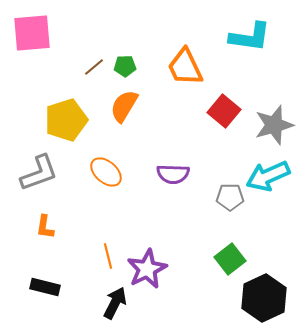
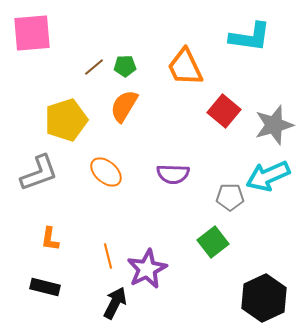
orange L-shape: moved 5 px right, 12 px down
green square: moved 17 px left, 17 px up
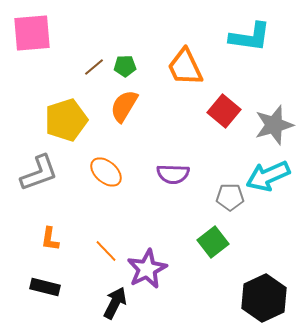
orange line: moved 2 px left, 5 px up; rotated 30 degrees counterclockwise
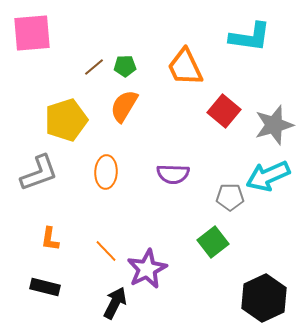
orange ellipse: rotated 52 degrees clockwise
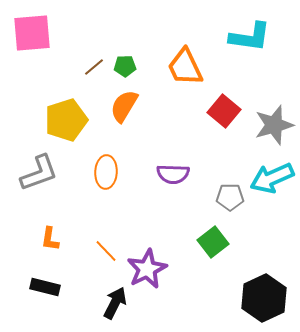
cyan arrow: moved 4 px right, 2 px down
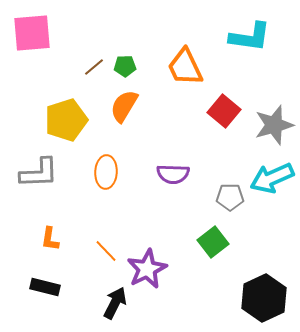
gray L-shape: rotated 18 degrees clockwise
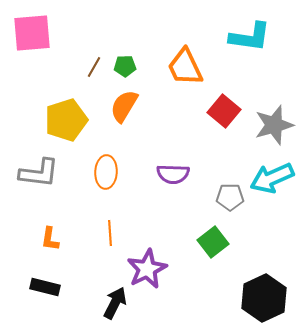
brown line: rotated 20 degrees counterclockwise
gray L-shape: rotated 9 degrees clockwise
orange line: moved 4 px right, 18 px up; rotated 40 degrees clockwise
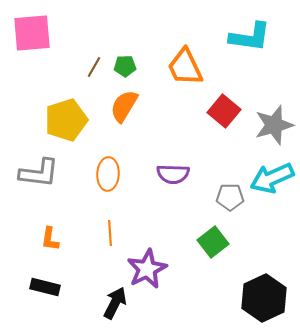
orange ellipse: moved 2 px right, 2 px down
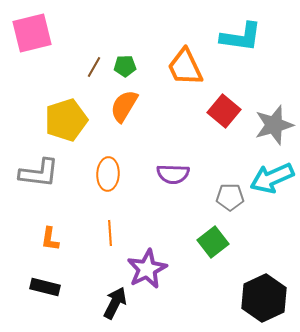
pink square: rotated 9 degrees counterclockwise
cyan L-shape: moved 9 px left
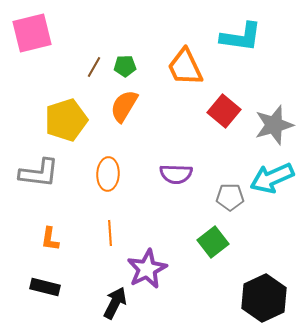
purple semicircle: moved 3 px right
